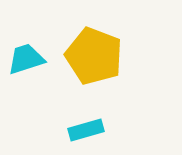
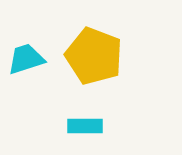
cyan rectangle: moved 1 px left, 4 px up; rotated 16 degrees clockwise
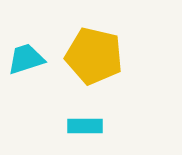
yellow pentagon: rotated 8 degrees counterclockwise
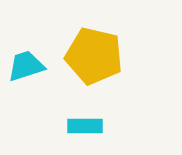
cyan trapezoid: moved 7 px down
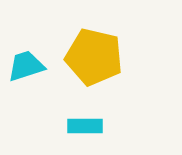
yellow pentagon: moved 1 px down
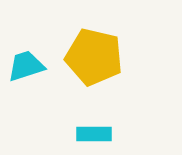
cyan rectangle: moved 9 px right, 8 px down
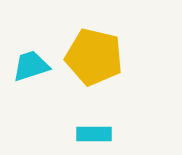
cyan trapezoid: moved 5 px right
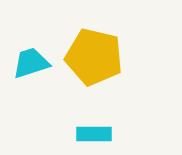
cyan trapezoid: moved 3 px up
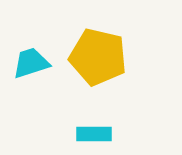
yellow pentagon: moved 4 px right
